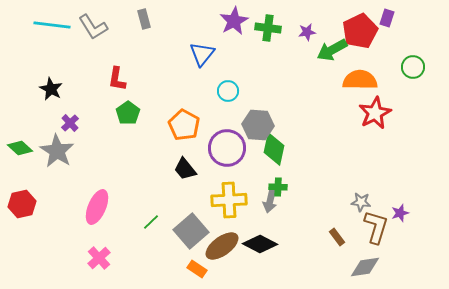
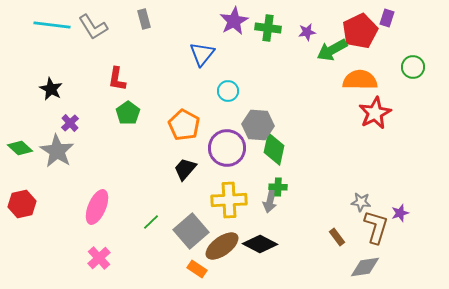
black trapezoid at (185, 169): rotated 80 degrees clockwise
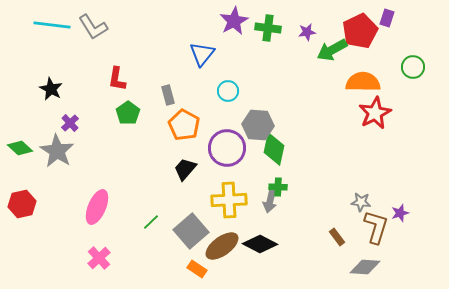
gray rectangle at (144, 19): moved 24 px right, 76 px down
orange semicircle at (360, 80): moved 3 px right, 2 px down
gray diamond at (365, 267): rotated 12 degrees clockwise
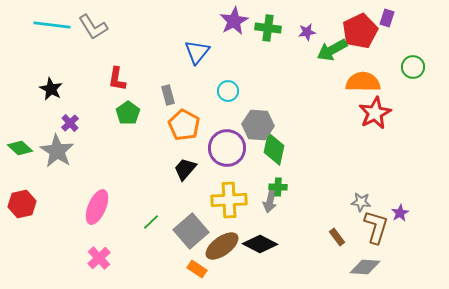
blue triangle at (202, 54): moved 5 px left, 2 px up
purple star at (400, 213): rotated 12 degrees counterclockwise
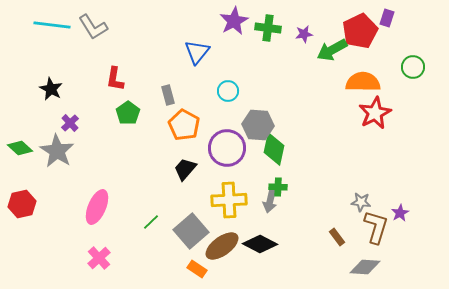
purple star at (307, 32): moved 3 px left, 2 px down
red L-shape at (117, 79): moved 2 px left
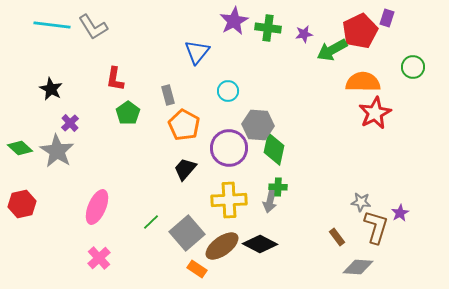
purple circle at (227, 148): moved 2 px right
gray square at (191, 231): moved 4 px left, 2 px down
gray diamond at (365, 267): moved 7 px left
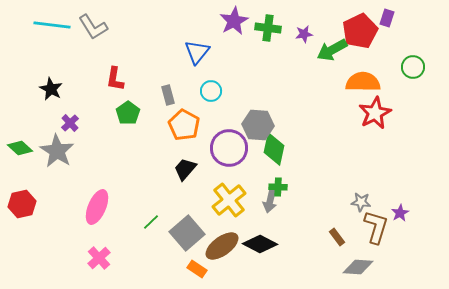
cyan circle at (228, 91): moved 17 px left
yellow cross at (229, 200): rotated 36 degrees counterclockwise
